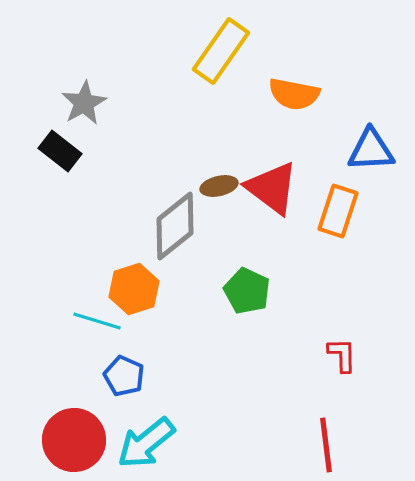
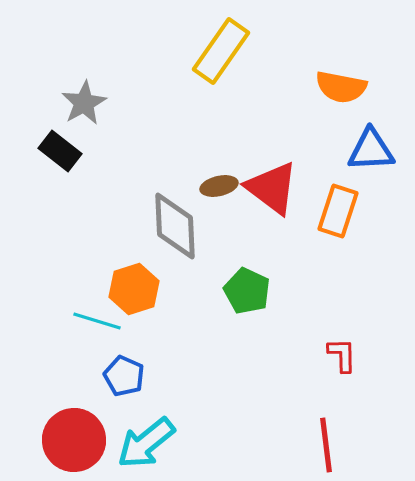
orange semicircle: moved 47 px right, 7 px up
gray diamond: rotated 54 degrees counterclockwise
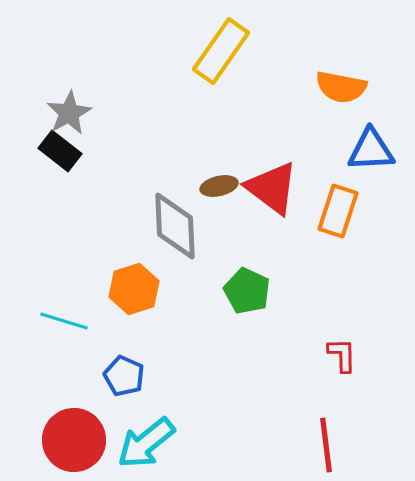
gray star: moved 15 px left, 10 px down
cyan line: moved 33 px left
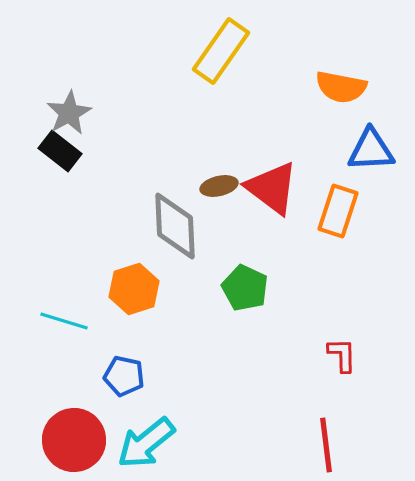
green pentagon: moved 2 px left, 3 px up
blue pentagon: rotated 12 degrees counterclockwise
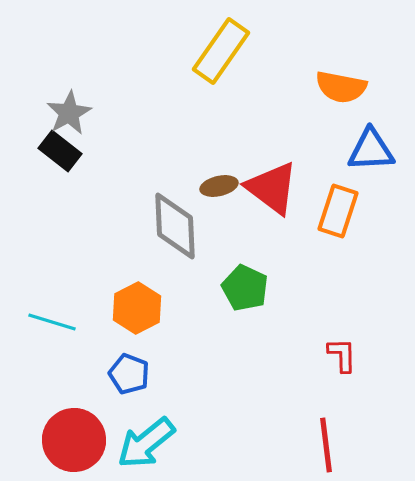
orange hexagon: moved 3 px right, 19 px down; rotated 9 degrees counterclockwise
cyan line: moved 12 px left, 1 px down
blue pentagon: moved 5 px right, 2 px up; rotated 9 degrees clockwise
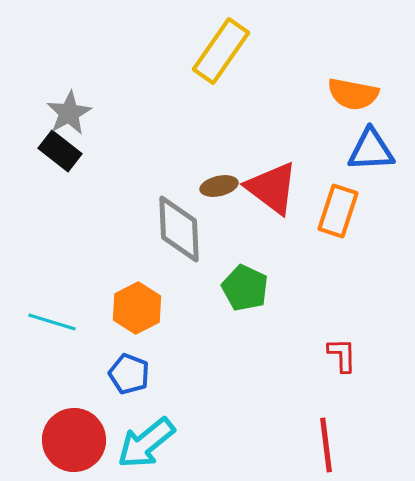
orange semicircle: moved 12 px right, 7 px down
gray diamond: moved 4 px right, 3 px down
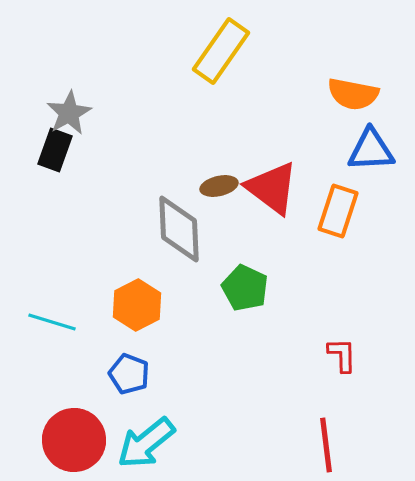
black rectangle: moved 5 px left, 1 px up; rotated 72 degrees clockwise
orange hexagon: moved 3 px up
